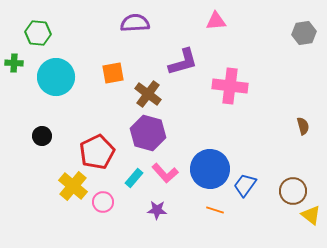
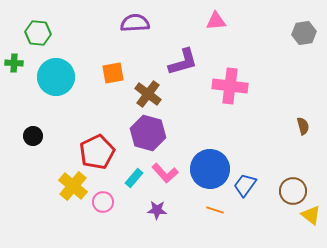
black circle: moved 9 px left
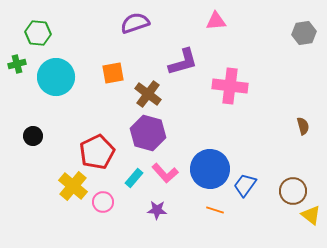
purple semicircle: rotated 16 degrees counterclockwise
green cross: moved 3 px right, 1 px down; rotated 18 degrees counterclockwise
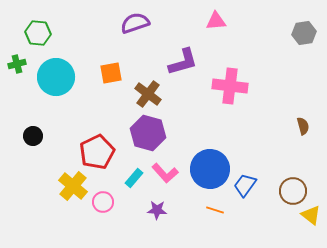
orange square: moved 2 px left
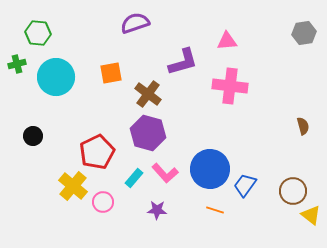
pink triangle: moved 11 px right, 20 px down
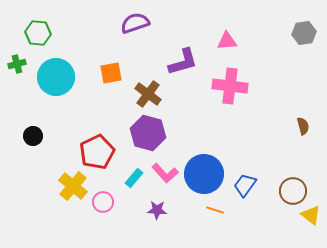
blue circle: moved 6 px left, 5 px down
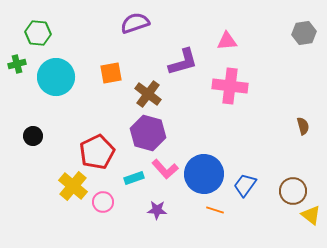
pink L-shape: moved 4 px up
cyan rectangle: rotated 30 degrees clockwise
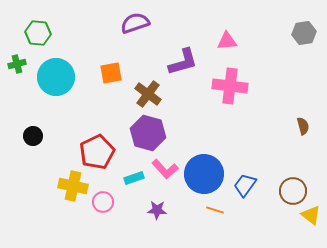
yellow cross: rotated 28 degrees counterclockwise
